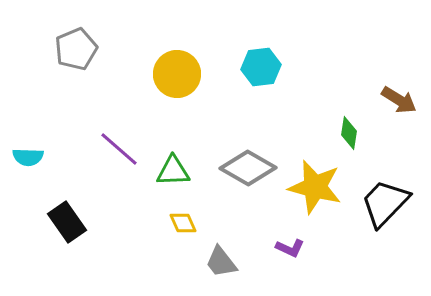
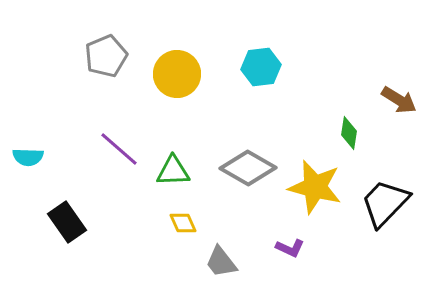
gray pentagon: moved 30 px right, 7 px down
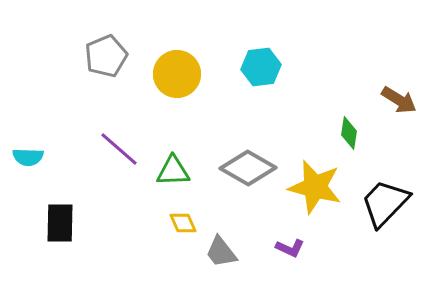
black rectangle: moved 7 px left, 1 px down; rotated 36 degrees clockwise
gray trapezoid: moved 10 px up
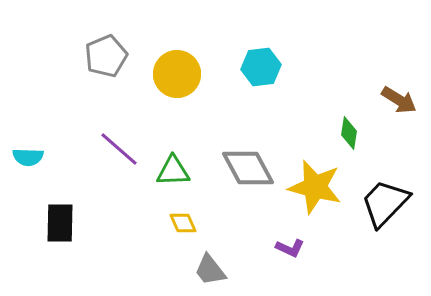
gray diamond: rotated 32 degrees clockwise
gray trapezoid: moved 11 px left, 18 px down
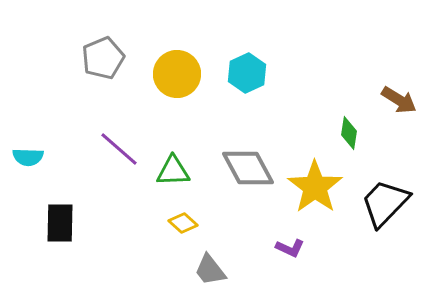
gray pentagon: moved 3 px left, 2 px down
cyan hexagon: moved 14 px left, 6 px down; rotated 18 degrees counterclockwise
yellow star: rotated 22 degrees clockwise
yellow diamond: rotated 24 degrees counterclockwise
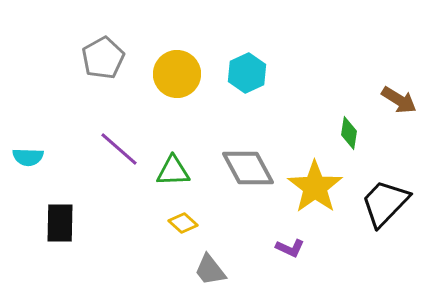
gray pentagon: rotated 6 degrees counterclockwise
